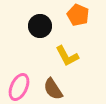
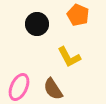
black circle: moved 3 px left, 2 px up
yellow L-shape: moved 2 px right, 1 px down
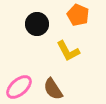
yellow L-shape: moved 1 px left, 6 px up
pink ellipse: rotated 24 degrees clockwise
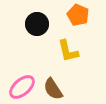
yellow L-shape: rotated 15 degrees clockwise
pink ellipse: moved 3 px right
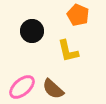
black circle: moved 5 px left, 7 px down
brown semicircle: rotated 15 degrees counterclockwise
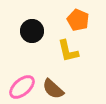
orange pentagon: moved 5 px down
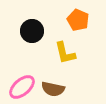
yellow L-shape: moved 3 px left, 2 px down
brown semicircle: rotated 30 degrees counterclockwise
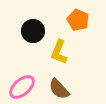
black circle: moved 1 px right
yellow L-shape: moved 6 px left, 1 px up; rotated 35 degrees clockwise
brown semicircle: moved 6 px right; rotated 35 degrees clockwise
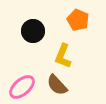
yellow L-shape: moved 4 px right, 4 px down
brown semicircle: moved 2 px left, 4 px up
